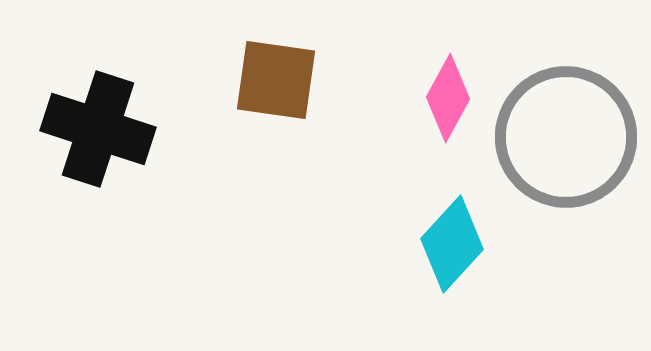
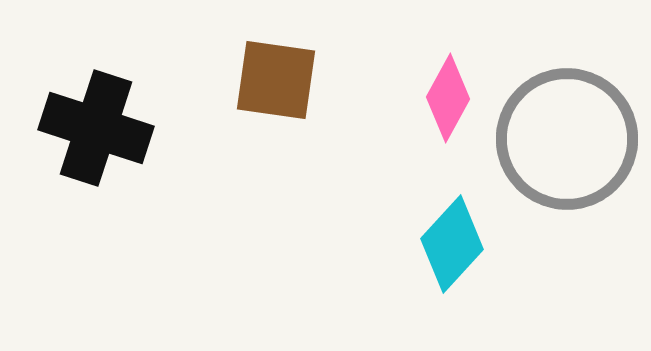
black cross: moved 2 px left, 1 px up
gray circle: moved 1 px right, 2 px down
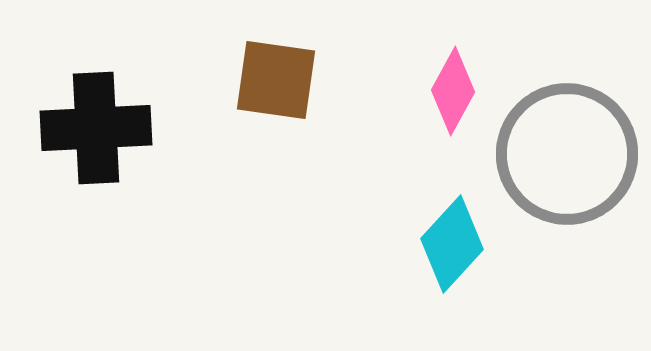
pink diamond: moved 5 px right, 7 px up
black cross: rotated 21 degrees counterclockwise
gray circle: moved 15 px down
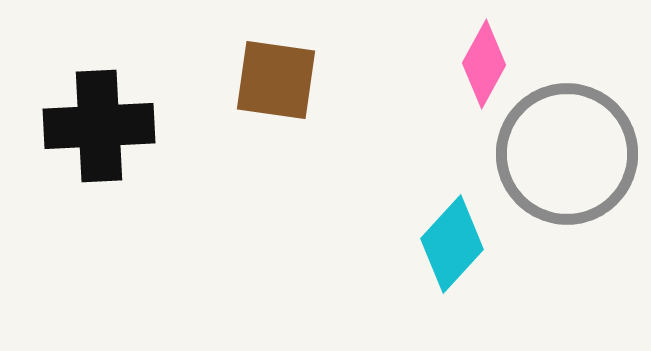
pink diamond: moved 31 px right, 27 px up
black cross: moved 3 px right, 2 px up
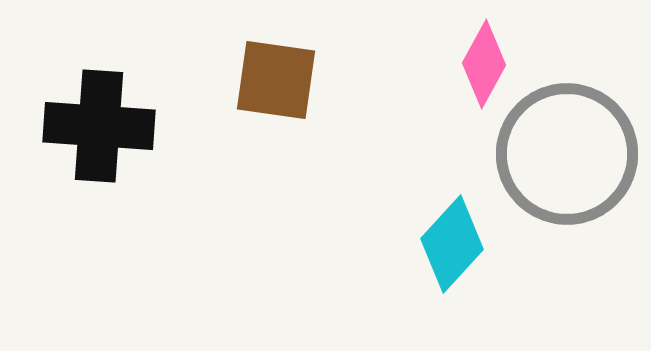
black cross: rotated 7 degrees clockwise
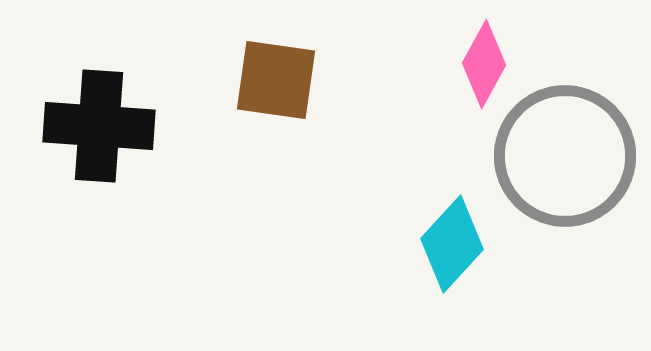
gray circle: moved 2 px left, 2 px down
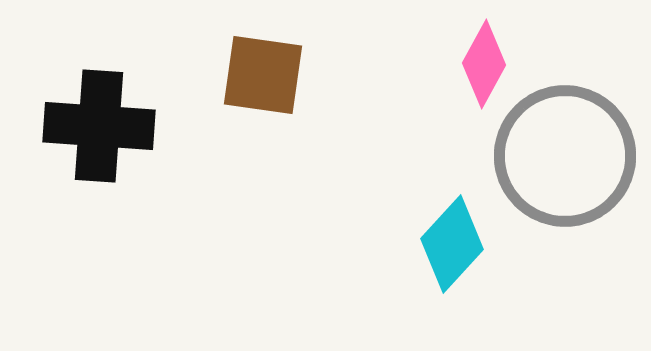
brown square: moved 13 px left, 5 px up
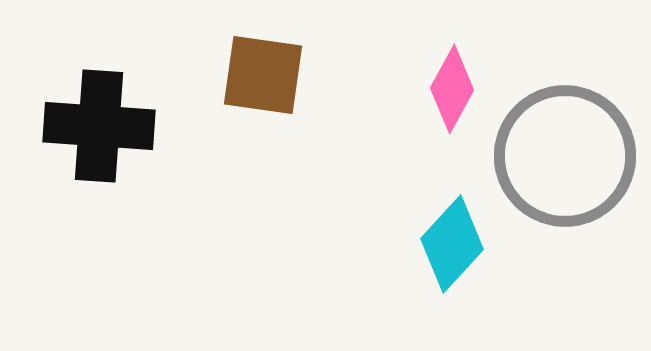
pink diamond: moved 32 px left, 25 px down
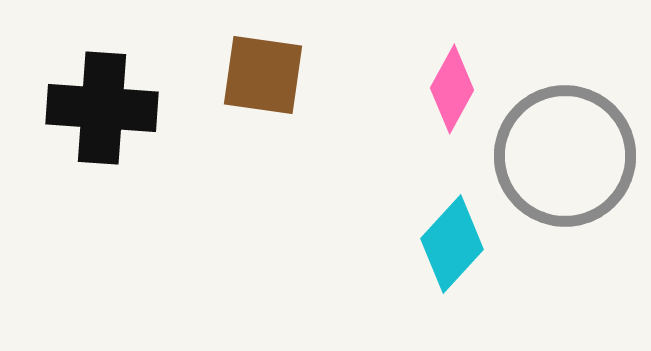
black cross: moved 3 px right, 18 px up
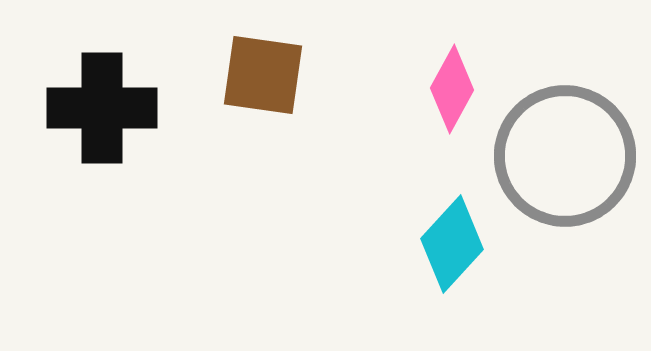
black cross: rotated 4 degrees counterclockwise
